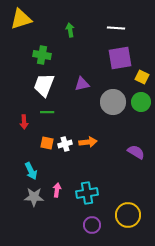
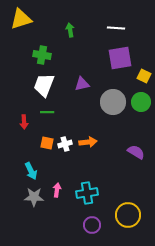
yellow square: moved 2 px right, 1 px up
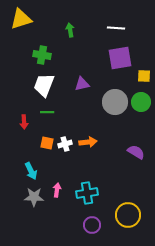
yellow square: rotated 24 degrees counterclockwise
gray circle: moved 2 px right
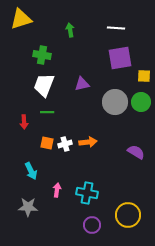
cyan cross: rotated 20 degrees clockwise
gray star: moved 6 px left, 10 px down
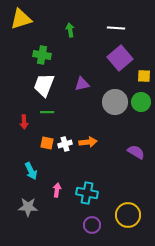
purple square: rotated 30 degrees counterclockwise
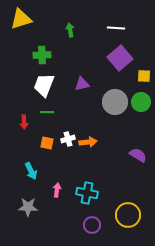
green cross: rotated 12 degrees counterclockwise
white cross: moved 3 px right, 5 px up
purple semicircle: moved 2 px right, 3 px down
